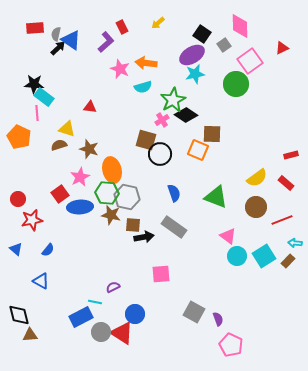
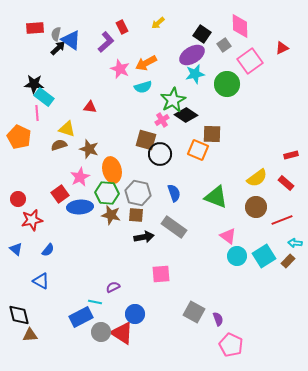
orange arrow at (146, 63): rotated 35 degrees counterclockwise
green circle at (236, 84): moved 9 px left
gray hexagon at (127, 197): moved 11 px right, 4 px up
brown square at (133, 225): moved 3 px right, 10 px up
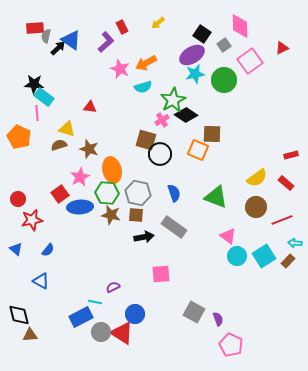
gray semicircle at (56, 34): moved 10 px left, 2 px down
green circle at (227, 84): moved 3 px left, 4 px up
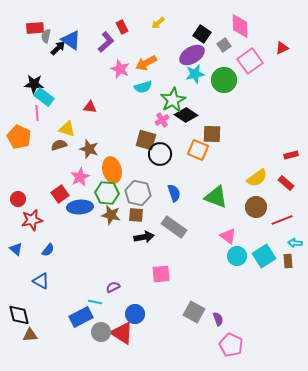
brown rectangle at (288, 261): rotated 48 degrees counterclockwise
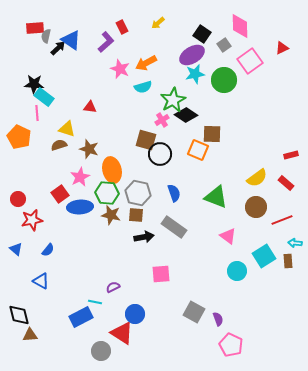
cyan circle at (237, 256): moved 15 px down
gray circle at (101, 332): moved 19 px down
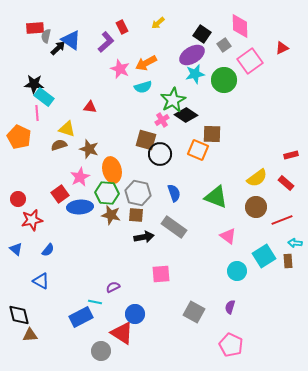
purple semicircle at (218, 319): moved 12 px right, 12 px up; rotated 144 degrees counterclockwise
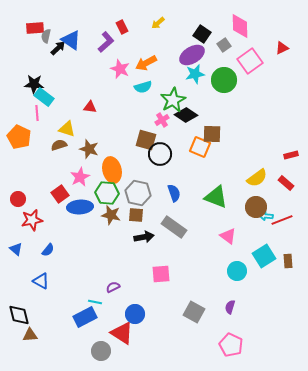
orange square at (198, 150): moved 2 px right, 3 px up
cyan arrow at (295, 243): moved 29 px left, 27 px up
blue rectangle at (81, 317): moved 4 px right
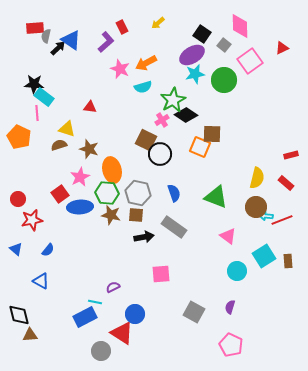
gray square at (224, 45): rotated 16 degrees counterclockwise
brown square at (146, 140): rotated 10 degrees clockwise
yellow semicircle at (257, 178): rotated 40 degrees counterclockwise
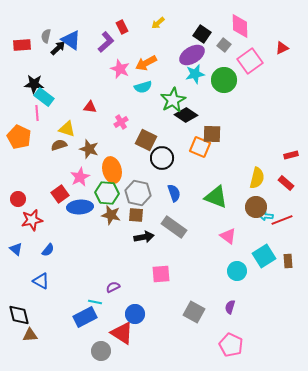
red rectangle at (35, 28): moved 13 px left, 17 px down
pink cross at (162, 120): moved 41 px left, 2 px down
black circle at (160, 154): moved 2 px right, 4 px down
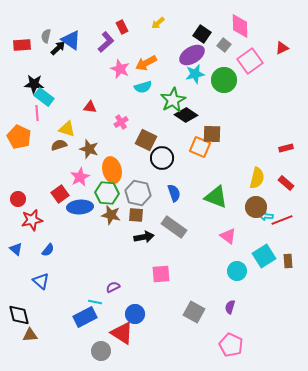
red rectangle at (291, 155): moved 5 px left, 7 px up
blue triangle at (41, 281): rotated 12 degrees clockwise
